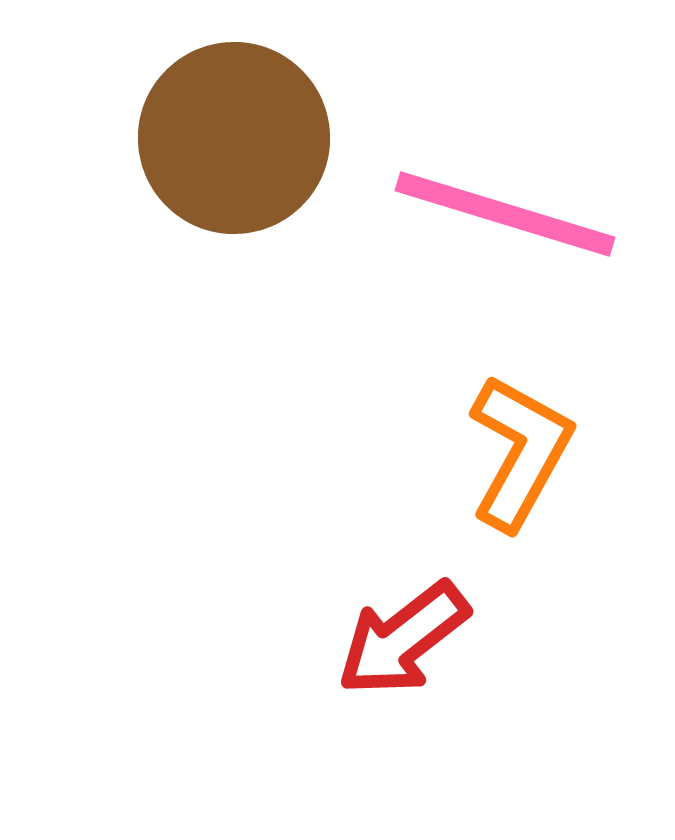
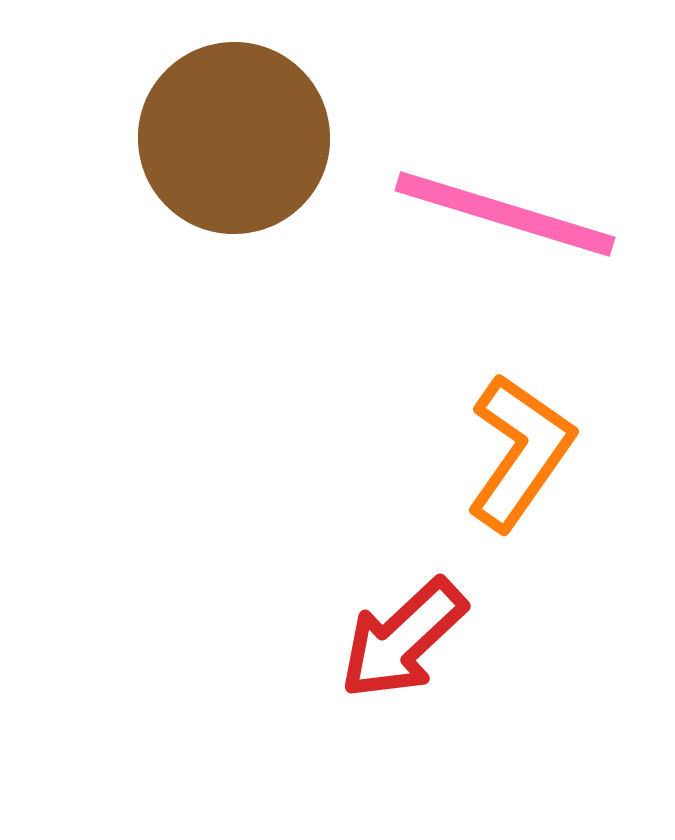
orange L-shape: rotated 6 degrees clockwise
red arrow: rotated 5 degrees counterclockwise
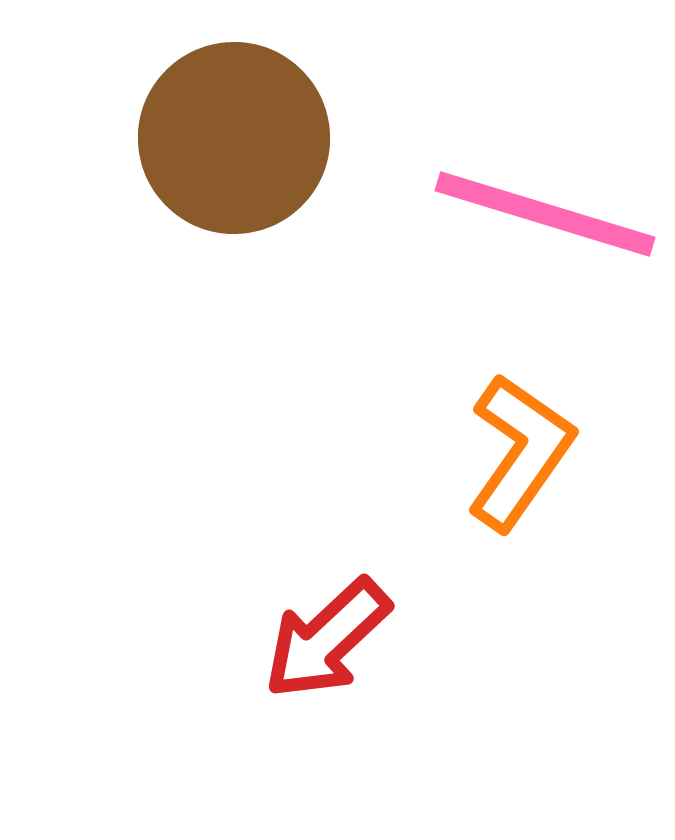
pink line: moved 40 px right
red arrow: moved 76 px left
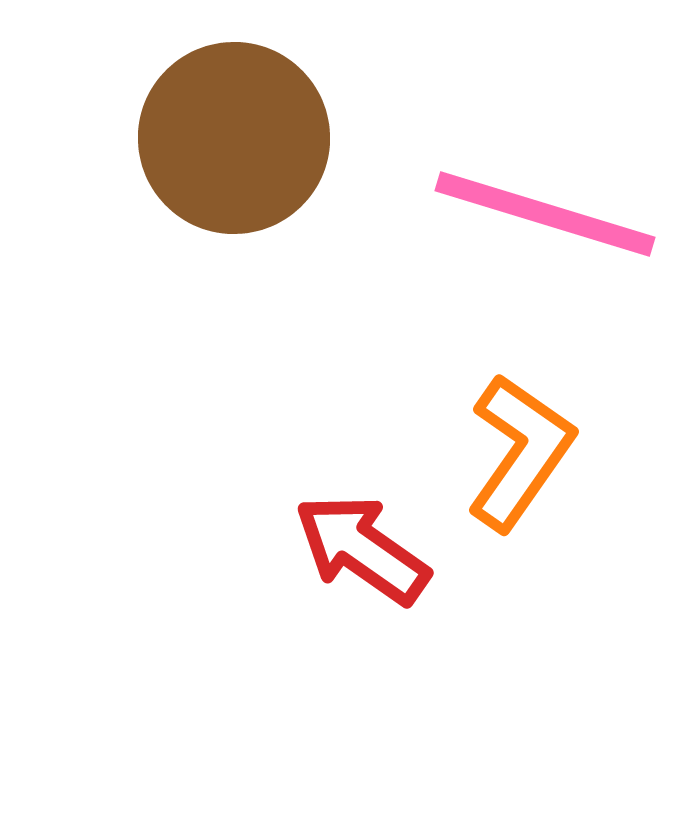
red arrow: moved 35 px right, 90 px up; rotated 78 degrees clockwise
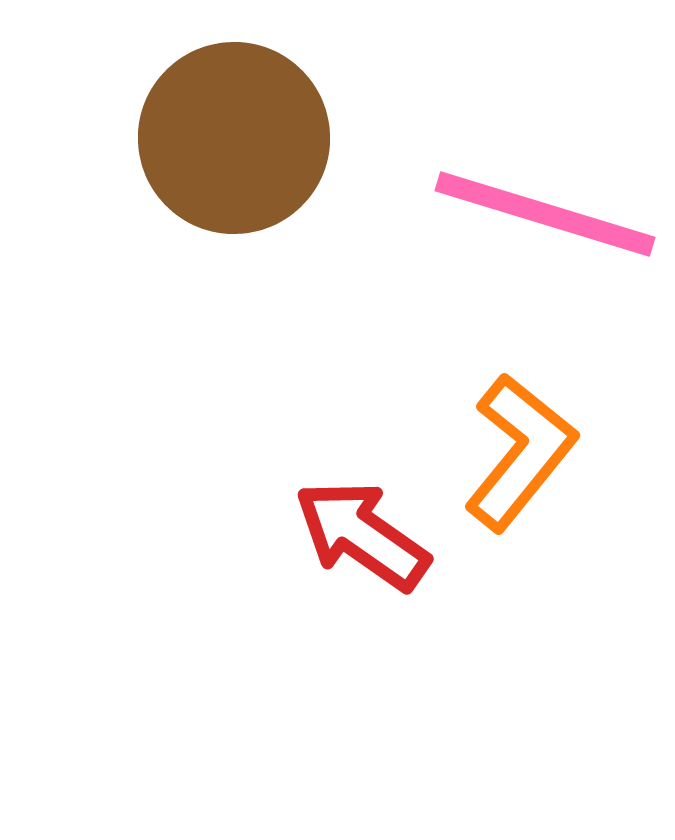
orange L-shape: rotated 4 degrees clockwise
red arrow: moved 14 px up
